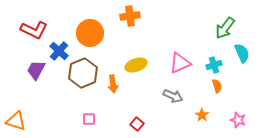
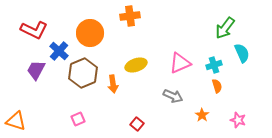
pink square: moved 11 px left; rotated 24 degrees counterclockwise
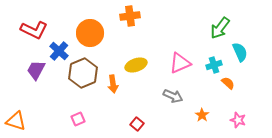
green arrow: moved 5 px left
cyan semicircle: moved 2 px left, 1 px up
orange semicircle: moved 11 px right, 3 px up; rotated 32 degrees counterclockwise
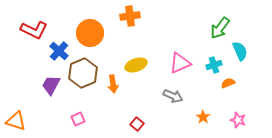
cyan semicircle: moved 1 px up
purple trapezoid: moved 15 px right, 15 px down
orange semicircle: rotated 64 degrees counterclockwise
orange star: moved 1 px right, 2 px down
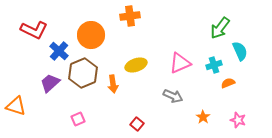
orange circle: moved 1 px right, 2 px down
purple trapezoid: moved 1 px left, 2 px up; rotated 20 degrees clockwise
orange triangle: moved 15 px up
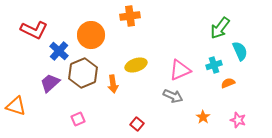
pink triangle: moved 7 px down
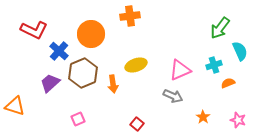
orange circle: moved 1 px up
orange triangle: moved 1 px left
